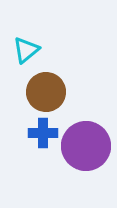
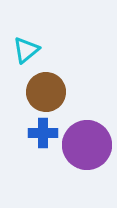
purple circle: moved 1 px right, 1 px up
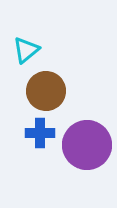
brown circle: moved 1 px up
blue cross: moved 3 px left
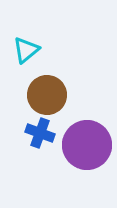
brown circle: moved 1 px right, 4 px down
blue cross: rotated 20 degrees clockwise
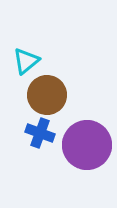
cyan triangle: moved 11 px down
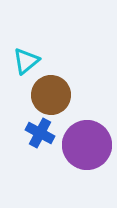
brown circle: moved 4 px right
blue cross: rotated 8 degrees clockwise
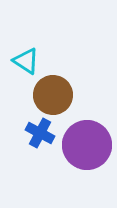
cyan triangle: rotated 48 degrees counterclockwise
brown circle: moved 2 px right
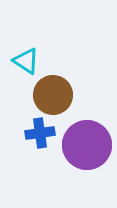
blue cross: rotated 36 degrees counterclockwise
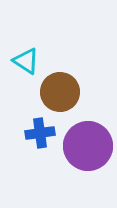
brown circle: moved 7 px right, 3 px up
purple circle: moved 1 px right, 1 px down
